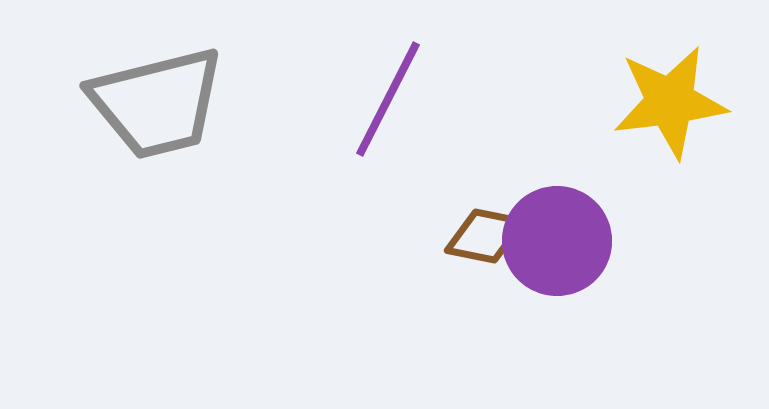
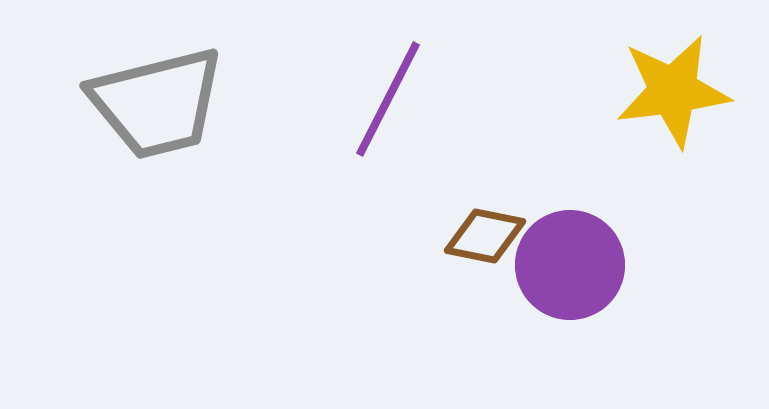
yellow star: moved 3 px right, 11 px up
purple circle: moved 13 px right, 24 px down
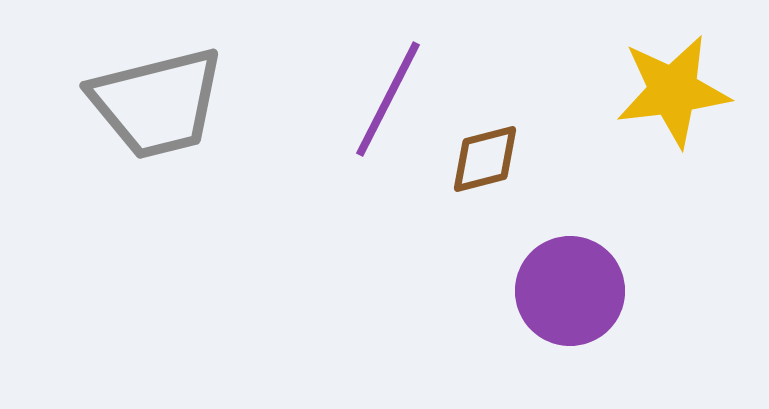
brown diamond: moved 77 px up; rotated 26 degrees counterclockwise
purple circle: moved 26 px down
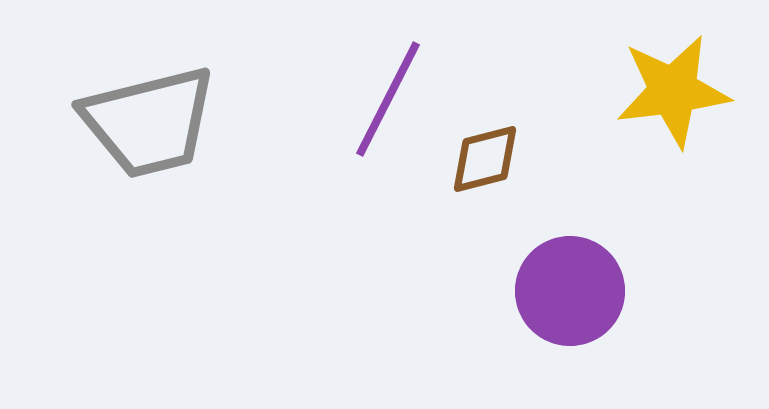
gray trapezoid: moved 8 px left, 19 px down
